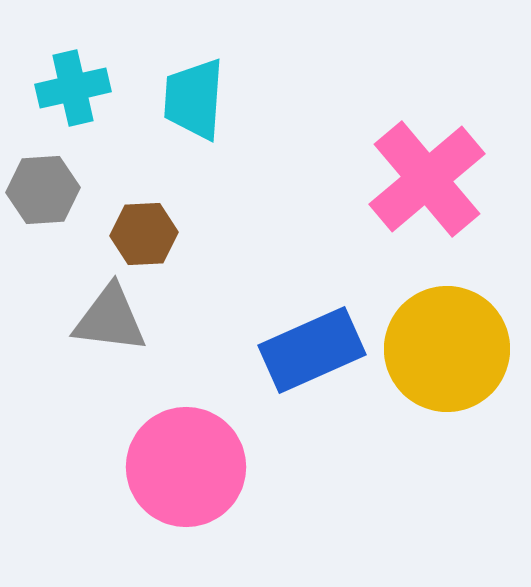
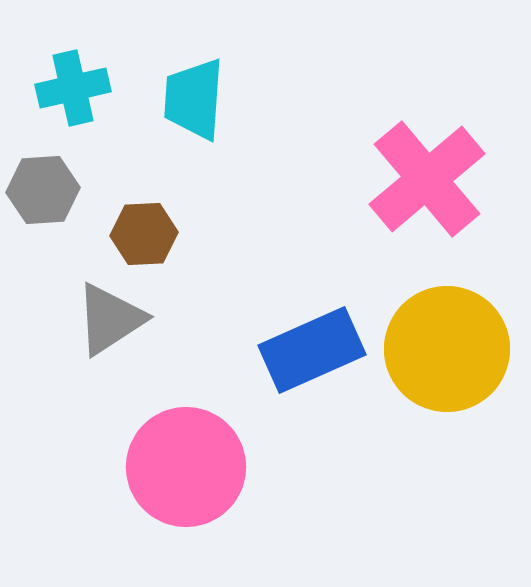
gray triangle: rotated 40 degrees counterclockwise
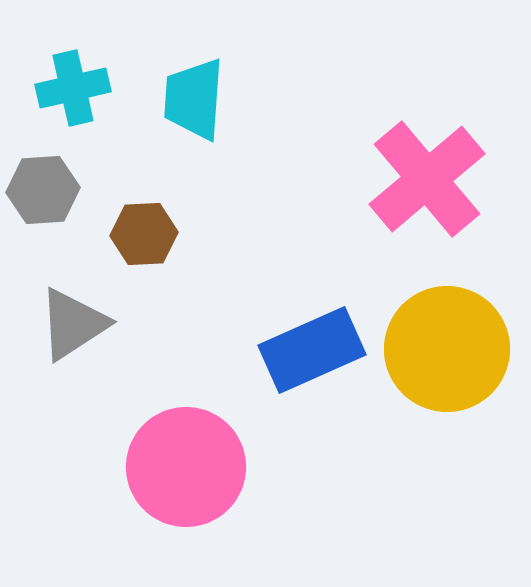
gray triangle: moved 37 px left, 5 px down
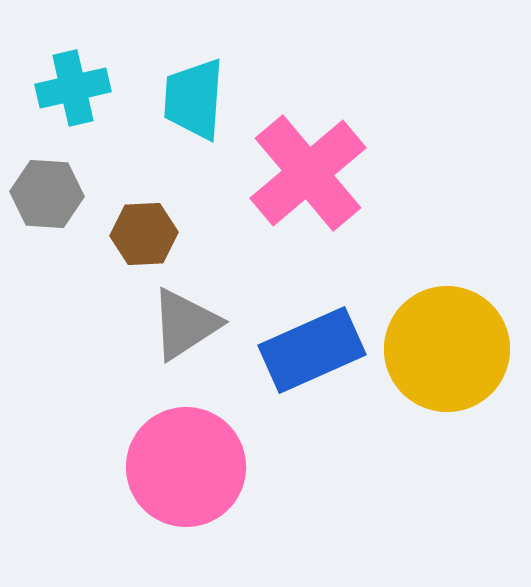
pink cross: moved 119 px left, 6 px up
gray hexagon: moved 4 px right, 4 px down; rotated 8 degrees clockwise
gray triangle: moved 112 px right
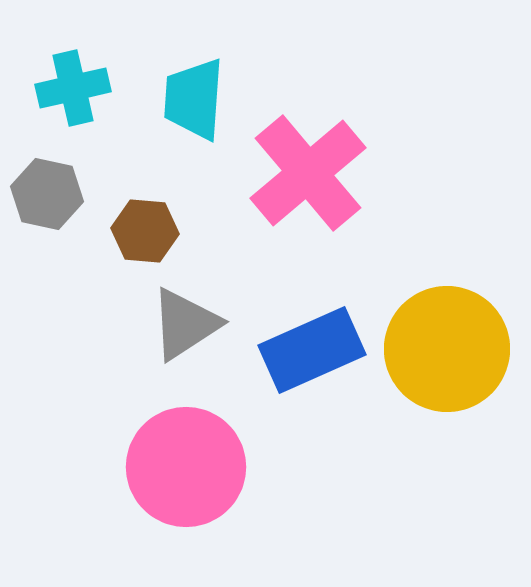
gray hexagon: rotated 8 degrees clockwise
brown hexagon: moved 1 px right, 3 px up; rotated 8 degrees clockwise
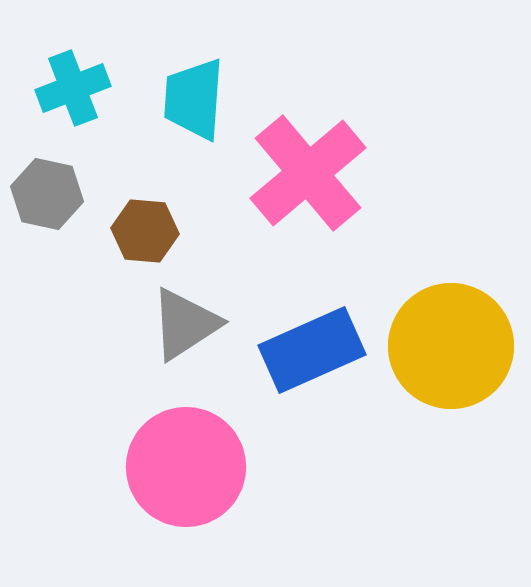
cyan cross: rotated 8 degrees counterclockwise
yellow circle: moved 4 px right, 3 px up
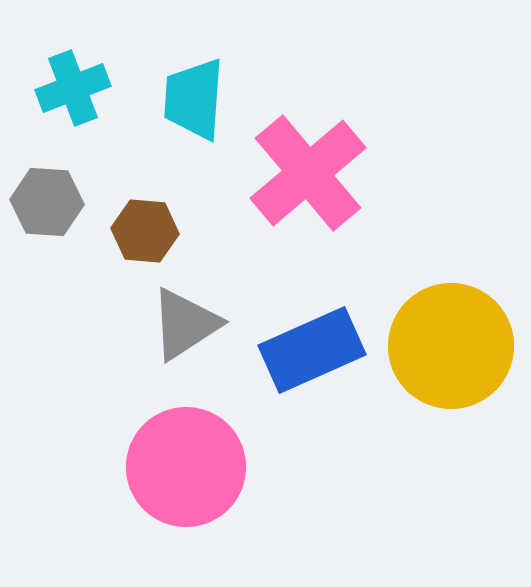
gray hexagon: moved 8 px down; rotated 8 degrees counterclockwise
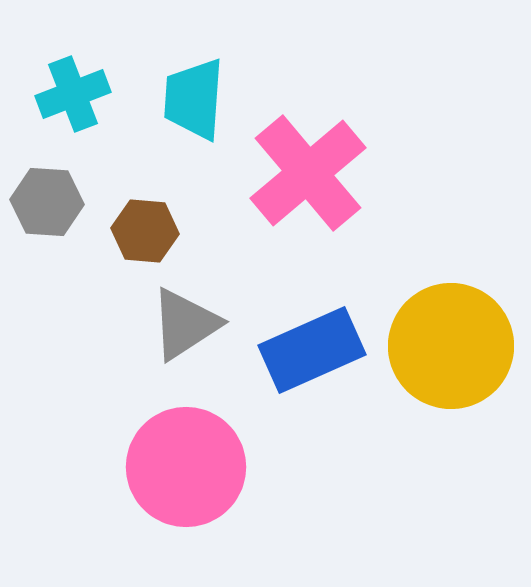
cyan cross: moved 6 px down
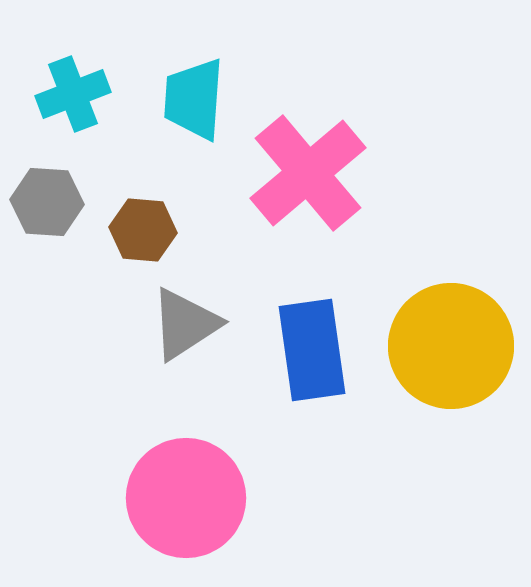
brown hexagon: moved 2 px left, 1 px up
blue rectangle: rotated 74 degrees counterclockwise
pink circle: moved 31 px down
